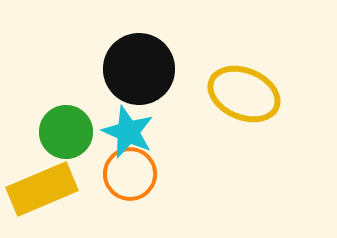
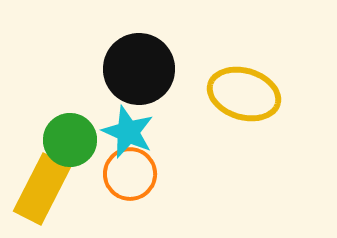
yellow ellipse: rotated 6 degrees counterclockwise
green circle: moved 4 px right, 8 px down
yellow rectangle: rotated 40 degrees counterclockwise
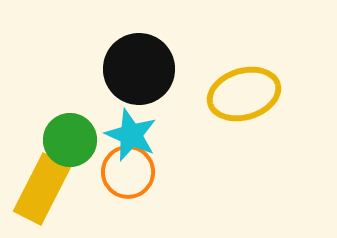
yellow ellipse: rotated 34 degrees counterclockwise
cyan star: moved 3 px right, 3 px down
orange circle: moved 2 px left, 2 px up
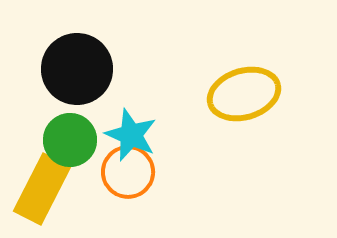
black circle: moved 62 px left
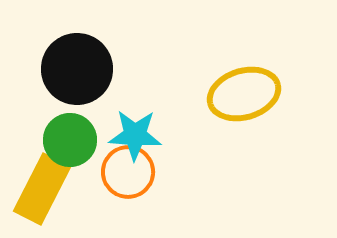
cyan star: moved 4 px right; rotated 20 degrees counterclockwise
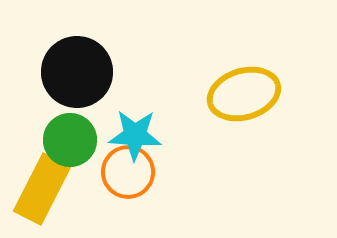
black circle: moved 3 px down
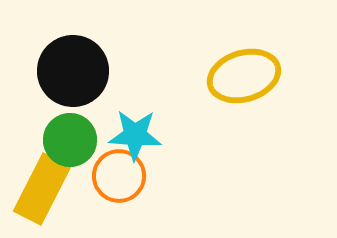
black circle: moved 4 px left, 1 px up
yellow ellipse: moved 18 px up
orange circle: moved 9 px left, 4 px down
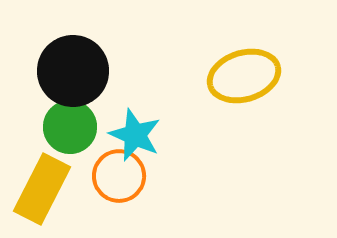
cyan star: rotated 20 degrees clockwise
green circle: moved 13 px up
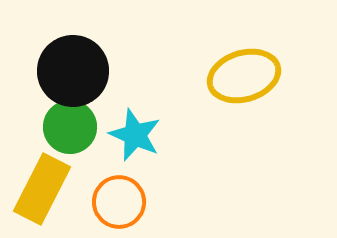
orange circle: moved 26 px down
